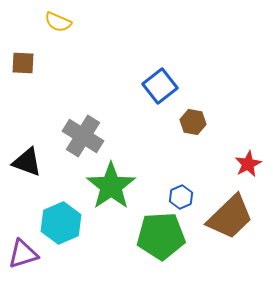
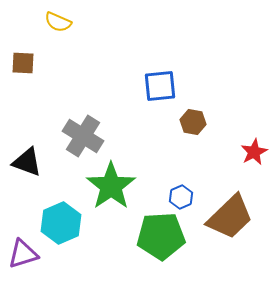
blue square: rotated 32 degrees clockwise
red star: moved 6 px right, 12 px up
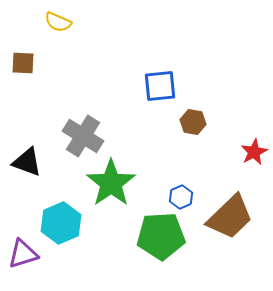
green star: moved 3 px up
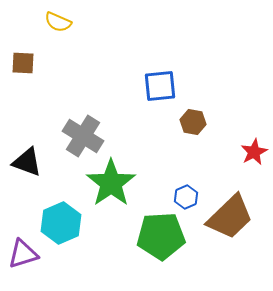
blue hexagon: moved 5 px right
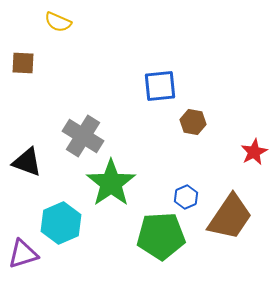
brown trapezoid: rotated 12 degrees counterclockwise
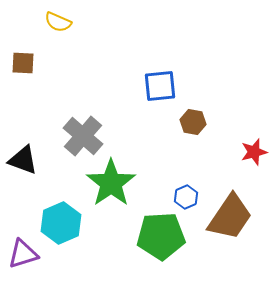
gray cross: rotated 9 degrees clockwise
red star: rotated 12 degrees clockwise
black triangle: moved 4 px left, 2 px up
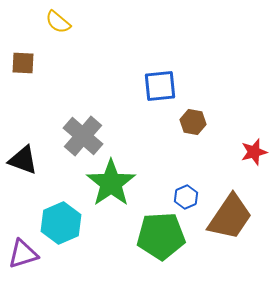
yellow semicircle: rotated 16 degrees clockwise
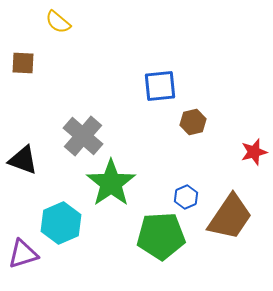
brown hexagon: rotated 25 degrees counterclockwise
